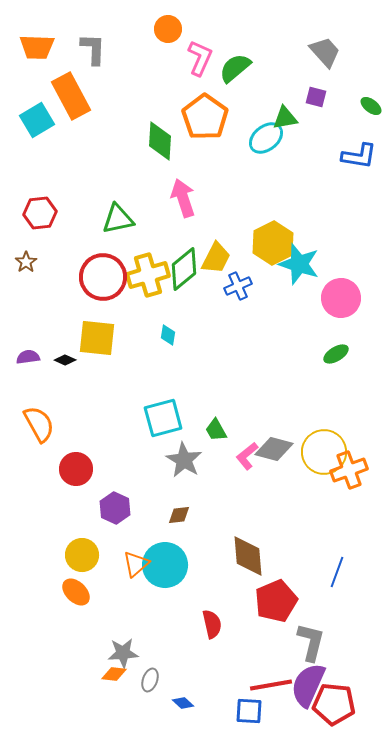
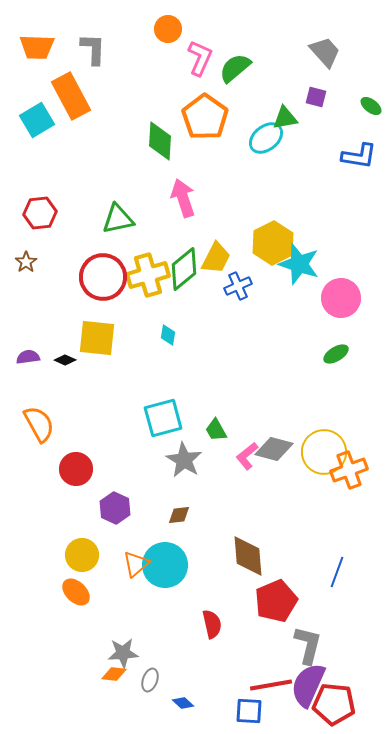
gray L-shape at (311, 642): moved 3 px left, 3 px down
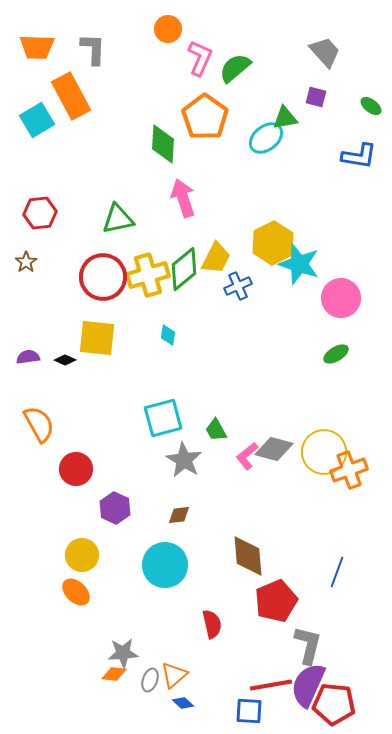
green diamond at (160, 141): moved 3 px right, 3 px down
orange triangle at (136, 564): moved 38 px right, 111 px down
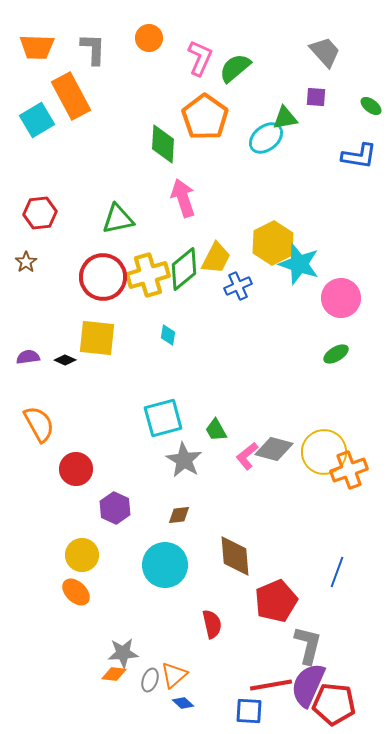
orange circle at (168, 29): moved 19 px left, 9 px down
purple square at (316, 97): rotated 10 degrees counterclockwise
brown diamond at (248, 556): moved 13 px left
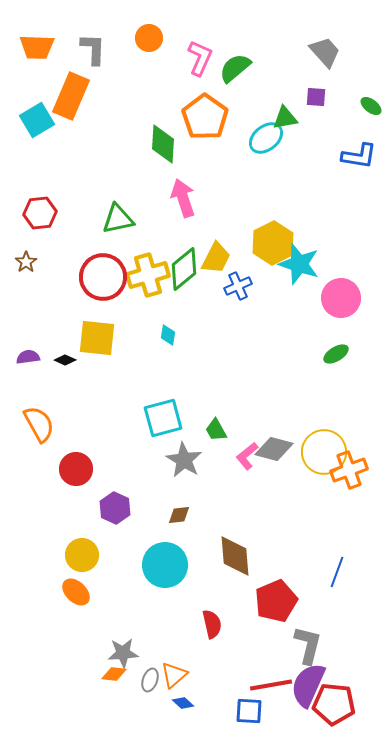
orange rectangle at (71, 96): rotated 51 degrees clockwise
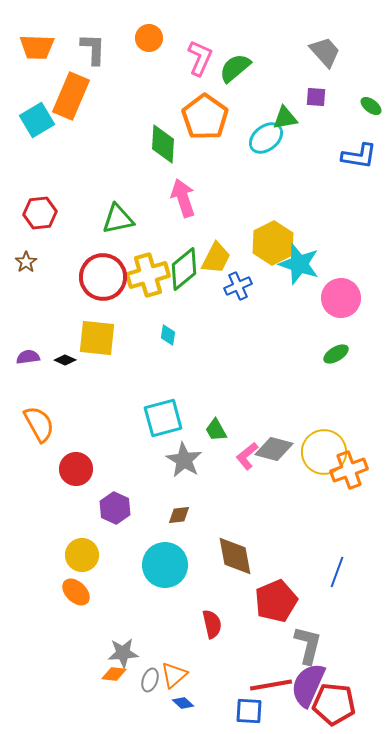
brown diamond at (235, 556): rotated 6 degrees counterclockwise
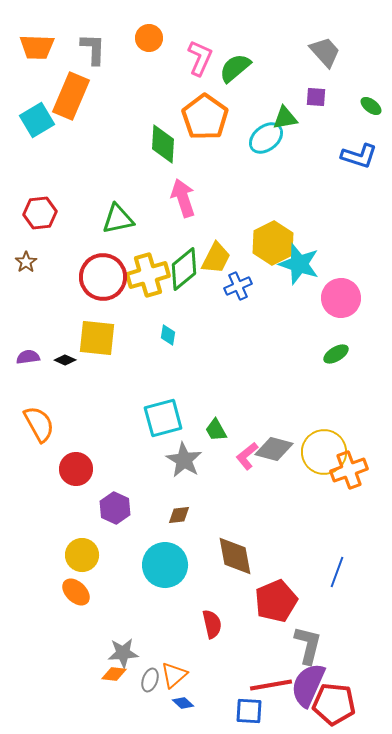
blue L-shape at (359, 156): rotated 9 degrees clockwise
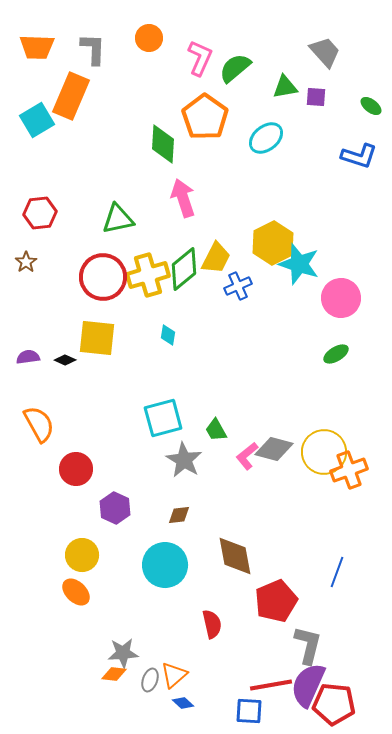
green triangle at (285, 118): moved 31 px up
